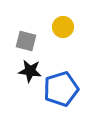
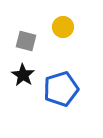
black star: moved 7 px left, 4 px down; rotated 25 degrees clockwise
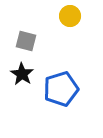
yellow circle: moved 7 px right, 11 px up
black star: moved 1 px left, 1 px up
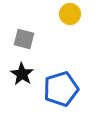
yellow circle: moved 2 px up
gray square: moved 2 px left, 2 px up
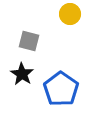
gray square: moved 5 px right, 2 px down
blue pentagon: rotated 20 degrees counterclockwise
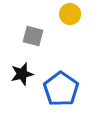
gray square: moved 4 px right, 5 px up
black star: rotated 25 degrees clockwise
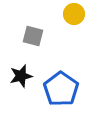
yellow circle: moved 4 px right
black star: moved 1 px left, 2 px down
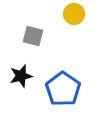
blue pentagon: moved 2 px right
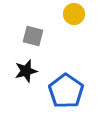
black star: moved 5 px right, 5 px up
blue pentagon: moved 3 px right, 2 px down
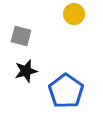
gray square: moved 12 px left
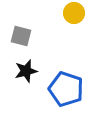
yellow circle: moved 1 px up
blue pentagon: moved 2 px up; rotated 16 degrees counterclockwise
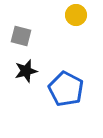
yellow circle: moved 2 px right, 2 px down
blue pentagon: rotated 8 degrees clockwise
